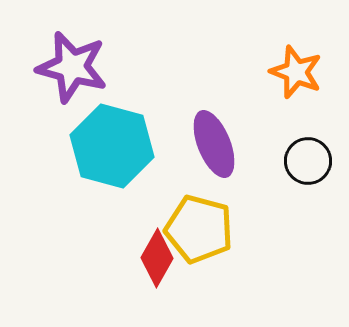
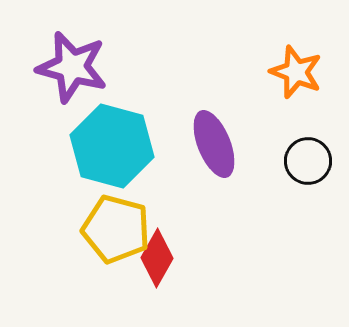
yellow pentagon: moved 83 px left
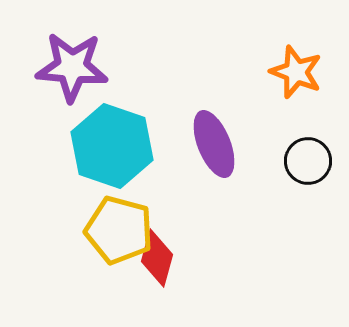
purple star: rotated 10 degrees counterclockwise
cyan hexagon: rotated 4 degrees clockwise
yellow pentagon: moved 3 px right, 1 px down
red diamond: rotated 14 degrees counterclockwise
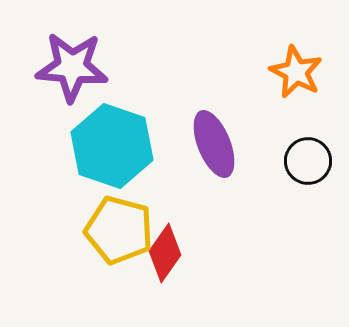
orange star: rotated 6 degrees clockwise
red diamond: moved 8 px right, 5 px up; rotated 20 degrees clockwise
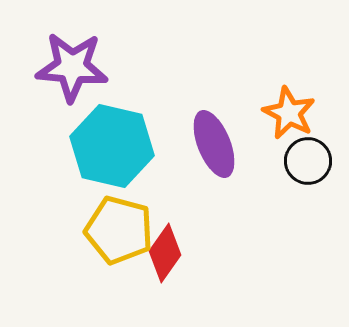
orange star: moved 7 px left, 41 px down
cyan hexagon: rotated 6 degrees counterclockwise
